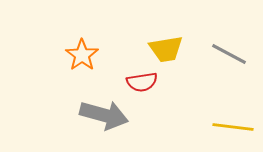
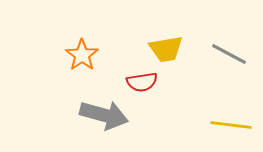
yellow line: moved 2 px left, 2 px up
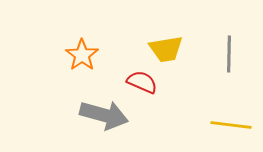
gray line: rotated 63 degrees clockwise
red semicircle: rotated 148 degrees counterclockwise
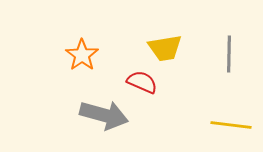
yellow trapezoid: moved 1 px left, 1 px up
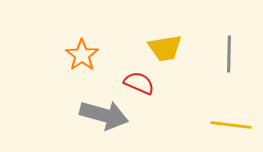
red semicircle: moved 3 px left, 1 px down
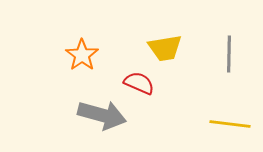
gray arrow: moved 2 px left
yellow line: moved 1 px left, 1 px up
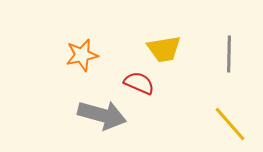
yellow trapezoid: moved 1 px left, 1 px down
orange star: rotated 24 degrees clockwise
yellow line: rotated 42 degrees clockwise
